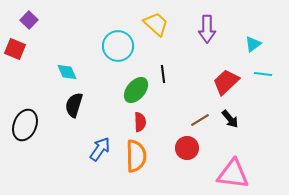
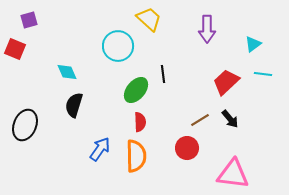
purple square: rotated 30 degrees clockwise
yellow trapezoid: moved 7 px left, 5 px up
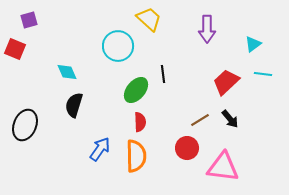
pink triangle: moved 10 px left, 7 px up
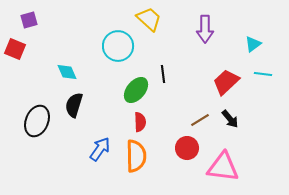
purple arrow: moved 2 px left
black ellipse: moved 12 px right, 4 px up
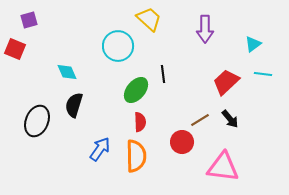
red circle: moved 5 px left, 6 px up
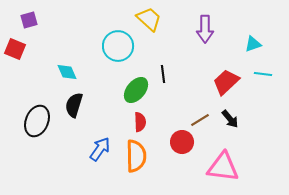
cyan triangle: rotated 18 degrees clockwise
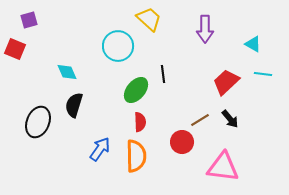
cyan triangle: rotated 48 degrees clockwise
black ellipse: moved 1 px right, 1 px down
